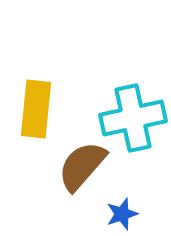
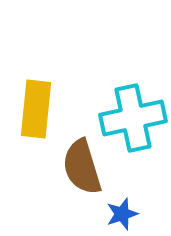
brown semicircle: moved 1 px down; rotated 58 degrees counterclockwise
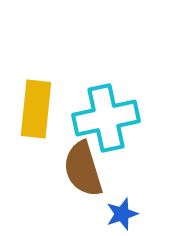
cyan cross: moved 27 px left
brown semicircle: moved 1 px right, 2 px down
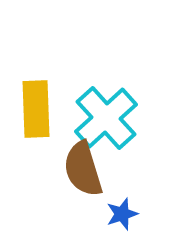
yellow rectangle: rotated 8 degrees counterclockwise
cyan cross: rotated 30 degrees counterclockwise
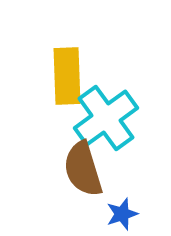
yellow rectangle: moved 31 px right, 33 px up
cyan cross: rotated 6 degrees clockwise
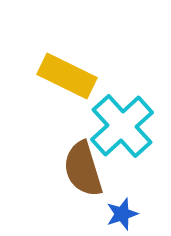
yellow rectangle: rotated 62 degrees counterclockwise
cyan cross: moved 16 px right, 8 px down; rotated 6 degrees counterclockwise
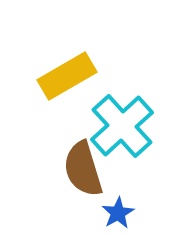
yellow rectangle: rotated 56 degrees counterclockwise
blue star: moved 4 px left, 1 px up; rotated 12 degrees counterclockwise
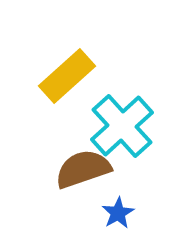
yellow rectangle: rotated 12 degrees counterclockwise
brown semicircle: rotated 88 degrees clockwise
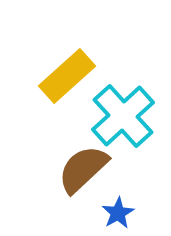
cyan cross: moved 1 px right, 10 px up
brown semicircle: rotated 24 degrees counterclockwise
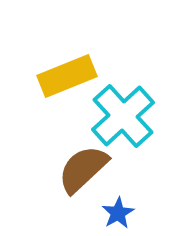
yellow rectangle: rotated 20 degrees clockwise
